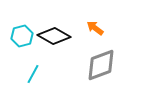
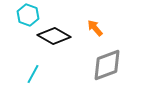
orange arrow: rotated 12 degrees clockwise
cyan hexagon: moved 6 px right, 21 px up; rotated 25 degrees counterclockwise
gray diamond: moved 6 px right
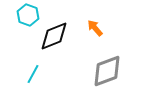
black diamond: rotated 52 degrees counterclockwise
gray diamond: moved 6 px down
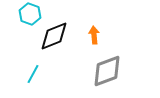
cyan hexagon: moved 2 px right, 1 px up
orange arrow: moved 1 px left, 7 px down; rotated 36 degrees clockwise
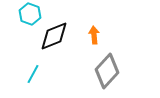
gray diamond: rotated 28 degrees counterclockwise
